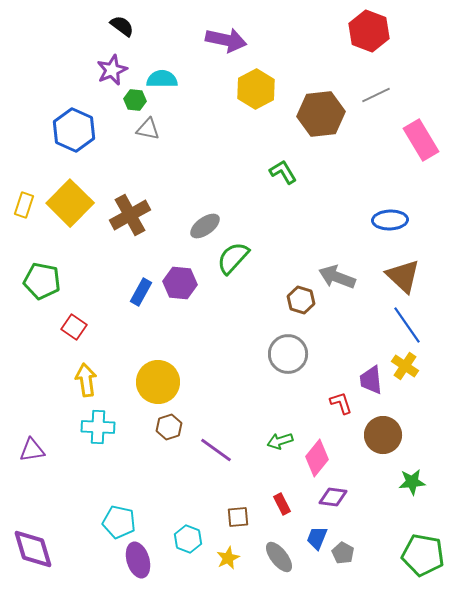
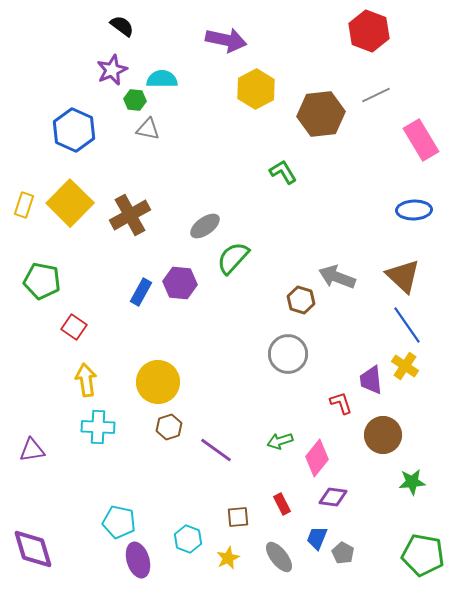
blue ellipse at (390, 220): moved 24 px right, 10 px up
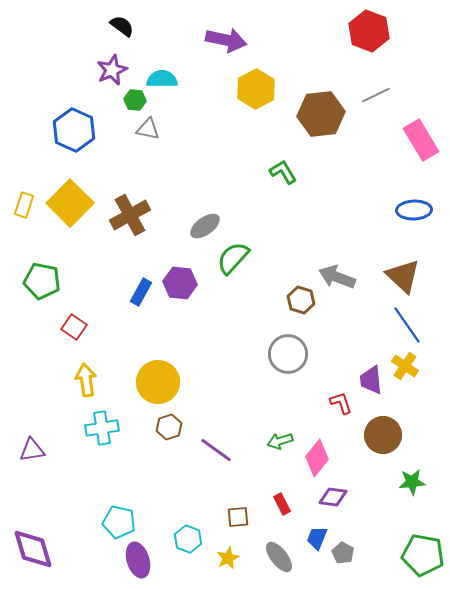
cyan cross at (98, 427): moved 4 px right, 1 px down; rotated 12 degrees counterclockwise
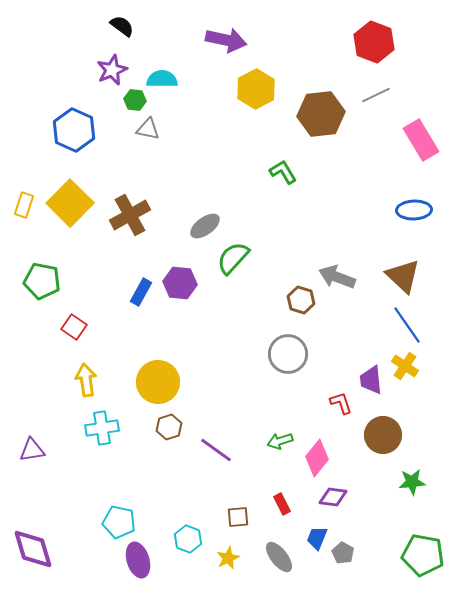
red hexagon at (369, 31): moved 5 px right, 11 px down
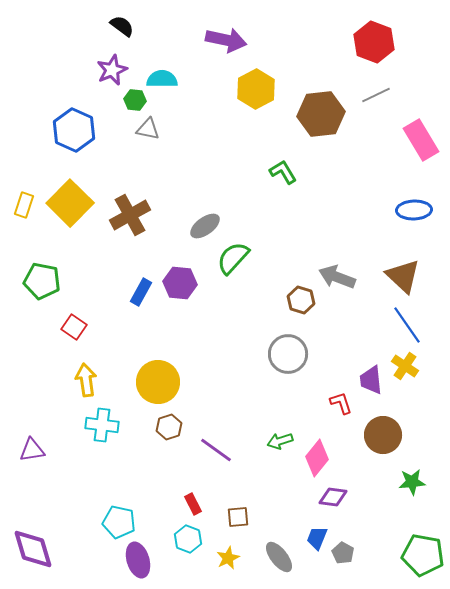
cyan cross at (102, 428): moved 3 px up; rotated 16 degrees clockwise
red rectangle at (282, 504): moved 89 px left
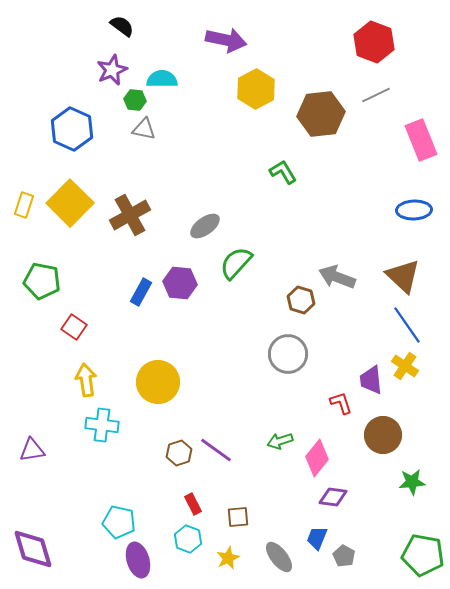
gray triangle at (148, 129): moved 4 px left
blue hexagon at (74, 130): moved 2 px left, 1 px up
pink rectangle at (421, 140): rotated 9 degrees clockwise
green semicircle at (233, 258): moved 3 px right, 5 px down
brown hexagon at (169, 427): moved 10 px right, 26 px down
gray pentagon at (343, 553): moved 1 px right, 3 px down
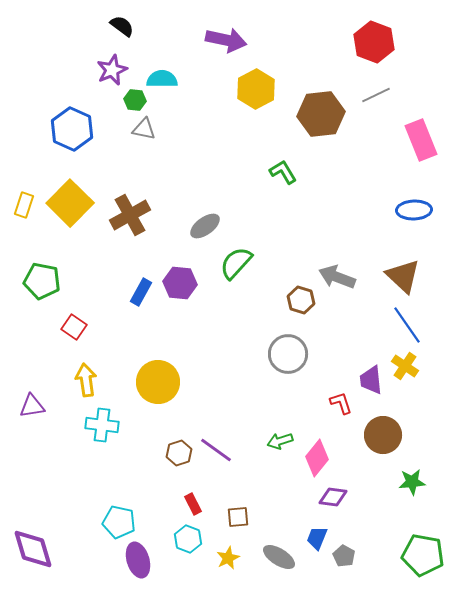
purple triangle at (32, 450): moved 44 px up
gray ellipse at (279, 557): rotated 20 degrees counterclockwise
